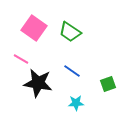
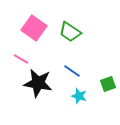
cyan star: moved 3 px right, 7 px up; rotated 21 degrees clockwise
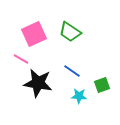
pink square: moved 6 px down; rotated 30 degrees clockwise
green square: moved 6 px left, 1 px down
cyan star: rotated 14 degrees counterclockwise
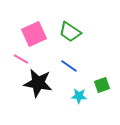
blue line: moved 3 px left, 5 px up
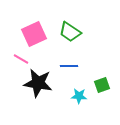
blue line: rotated 36 degrees counterclockwise
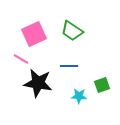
green trapezoid: moved 2 px right, 1 px up
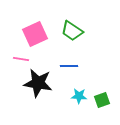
pink square: moved 1 px right
pink line: rotated 21 degrees counterclockwise
green square: moved 15 px down
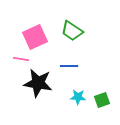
pink square: moved 3 px down
cyan star: moved 1 px left, 1 px down
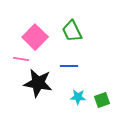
green trapezoid: rotated 30 degrees clockwise
pink square: rotated 20 degrees counterclockwise
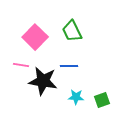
pink line: moved 6 px down
black star: moved 5 px right, 2 px up
cyan star: moved 2 px left
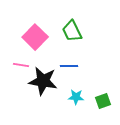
green square: moved 1 px right, 1 px down
